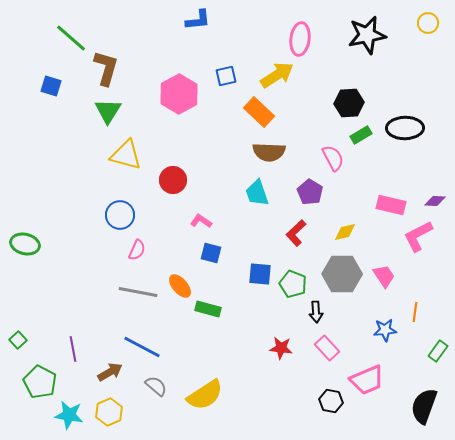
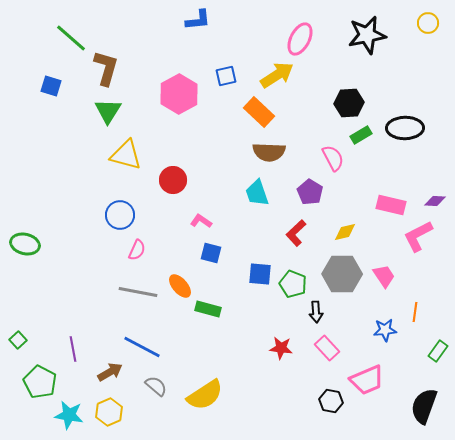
pink ellipse at (300, 39): rotated 20 degrees clockwise
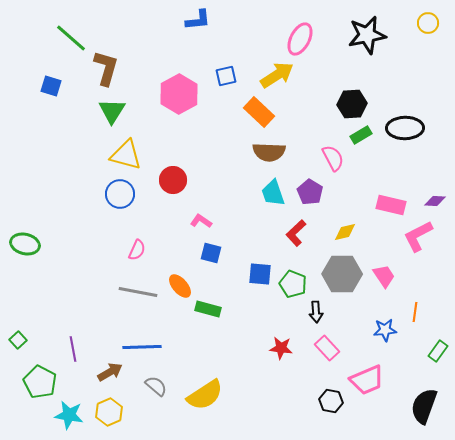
black hexagon at (349, 103): moved 3 px right, 1 px down
green triangle at (108, 111): moved 4 px right
cyan trapezoid at (257, 193): moved 16 px right
blue circle at (120, 215): moved 21 px up
blue line at (142, 347): rotated 30 degrees counterclockwise
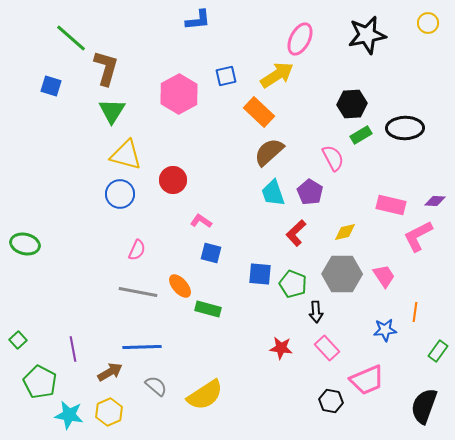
brown semicircle at (269, 152): rotated 136 degrees clockwise
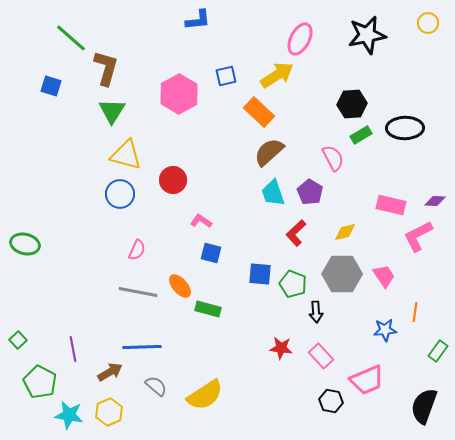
pink rectangle at (327, 348): moved 6 px left, 8 px down
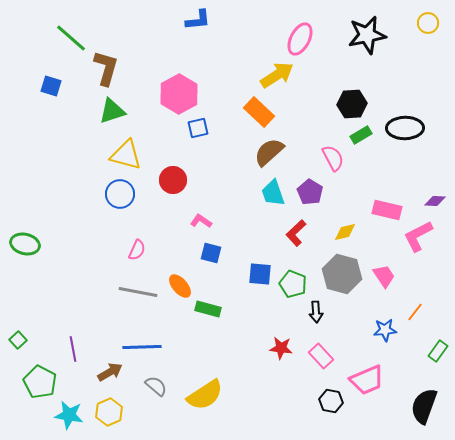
blue square at (226, 76): moved 28 px left, 52 px down
green triangle at (112, 111): rotated 40 degrees clockwise
pink rectangle at (391, 205): moved 4 px left, 5 px down
gray hexagon at (342, 274): rotated 15 degrees clockwise
orange line at (415, 312): rotated 30 degrees clockwise
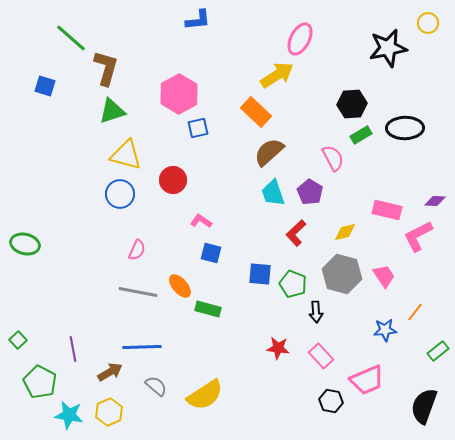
black star at (367, 35): moved 21 px right, 13 px down
blue square at (51, 86): moved 6 px left
orange rectangle at (259, 112): moved 3 px left
red star at (281, 348): moved 3 px left
green rectangle at (438, 351): rotated 15 degrees clockwise
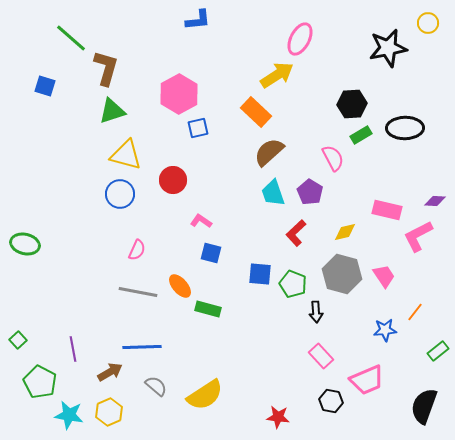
red star at (278, 348): moved 69 px down
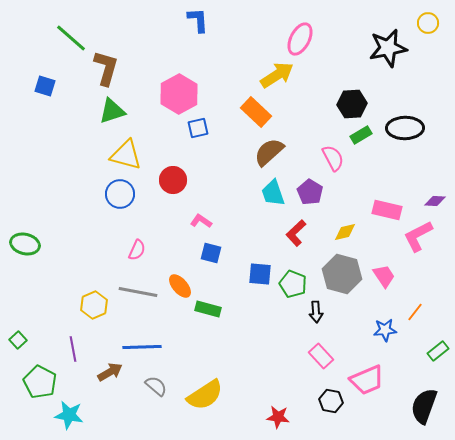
blue L-shape at (198, 20): rotated 88 degrees counterclockwise
yellow hexagon at (109, 412): moved 15 px left, 107 px up
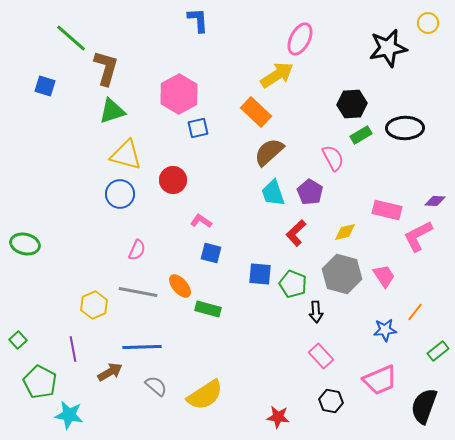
pink trapezoid at (367, 380): moved 13 px right
